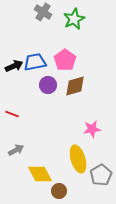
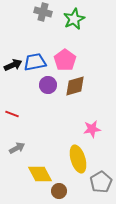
gray cross: rotated 18 degrees counterclockwise
black arrow: moved 1 px left, 1 px up
gray arrow: moved 1 px right, 2 px up
gray pentagon: moved 7 px down
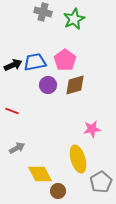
brown diamond: moved 1 px up
red line: moved 3 px up
brown circle: moved 1 px left
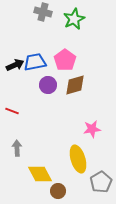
black arrow: moved 2 px right
gray arrow: rotated 63 degrees counterclockwise
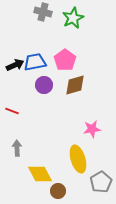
green star: moved 1 px left, 1 px up
purple circle: moved 4 px left
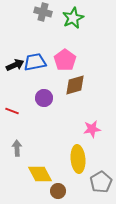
purple circle: moved 13 px down
yellow ellipse: rotated 12 degrees clockwise
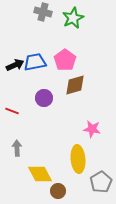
pink star: rotated 18 degrees clockwise
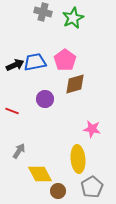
brown diamond: moved 1 px up
purple circle: moved 1 px right, 1 px down
gray arrow: moved 2 px right, 3 px down; rotated 35 degrees clockwise
gray pentagon: moved 9 px left, 5 px down
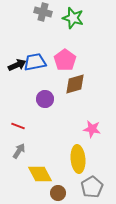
green star: rotated 30 degrees counterclockwise
black arrow: moved 2 px right
red line: moved 6 px right, 15 px down
brown circle: moved 2 px down
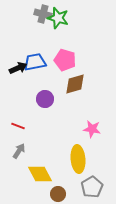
gray cross: moved 2 px down
green star: moved 15 px left
pink pentagon: rotated 20 degrees counterclockwise
black arrow: moved 1 px right, 3 px down
brown circle: moved 1 px down
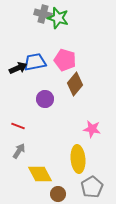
brown diamond: rotated 35 degrees counterclockwise
